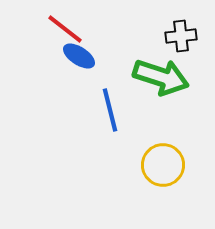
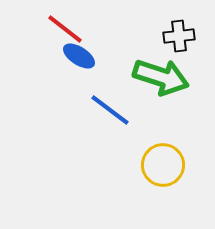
black cross: moved 2 px left
blue line: rotated 39 degrees counterclockwise
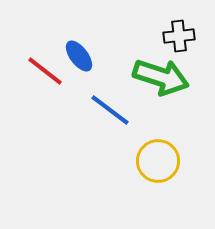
red line: moved 20 px left, 42 px down
blue ellipse: rotated 20 degrees clockwise
yellow circle: moved 5 px left, 4 px up
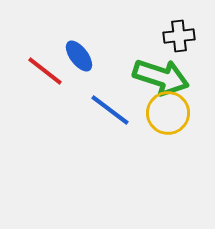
yellow circle: moved 10 px right, 48 px up
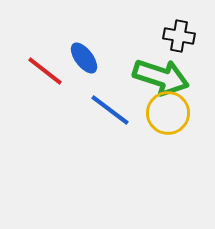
black cross: rotated 16 degrees clockwise
blue ellipse: moved 5 px right, 2 px down
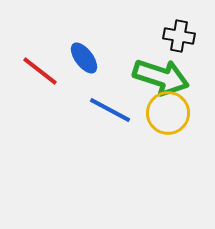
red line: moved 5 px left
blue line: rotated 9 degrees counterclockwise
